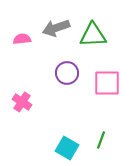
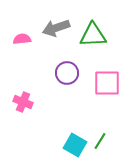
pink cross: moved 1 px right; rotated 12 degrees counterclockwise
green line: moved 1 px left, 1 px down; rotated 12 degrees clockwise
cyan square: moved 8 px right, 3 px up
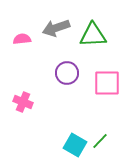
green line: rotated 12 degrees clockwise
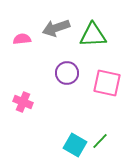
pink square: rotated 12 degrees clockwise
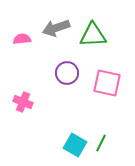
green line: moved 1 px right, 2 px down; rotated 18 degrees counterclockwise
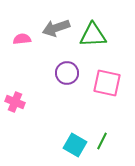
pink cross: moved 8 px left
green line: moved 1 px right, 2 px up
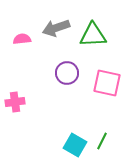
pink cross: rotated 30 degrees counterclockwise
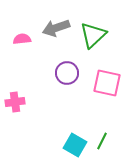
green triangle: rotated 40 degrees counterclockwise
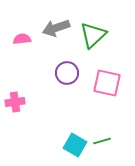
green line: rotated 48 degrees clockwise
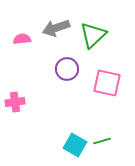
purple circle: moved 4 px up
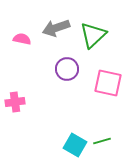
pink semicircle: rotated 18 degrees clockwise
pink square: moved 1 px right
